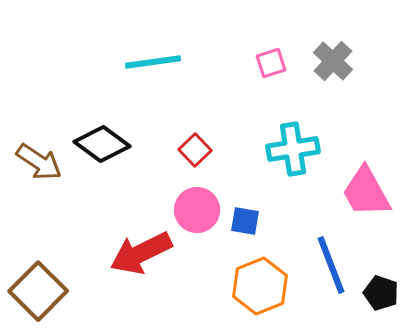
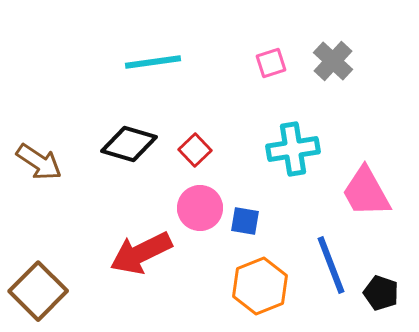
black diamond: moved 27 px right; rotated 20 degrees counterclockwise
pink circle: moved 3 px right, 2 px up
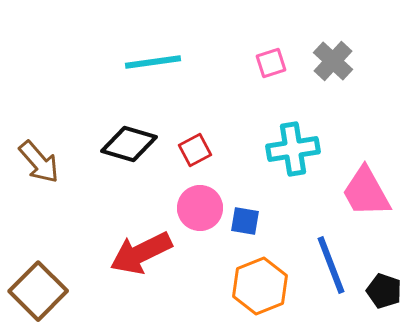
red square: rotated 16 degrees clockwise
brown arrow: rotated 15 degrees clockwise
black pentagon: moved 3 px right, 2 px up
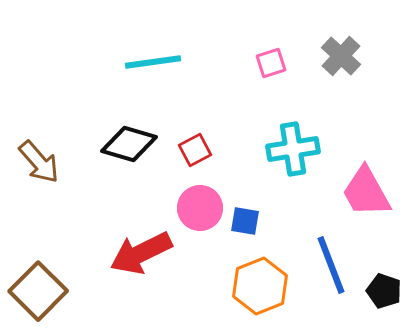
gray cross: moved 8 px right, 5 px up
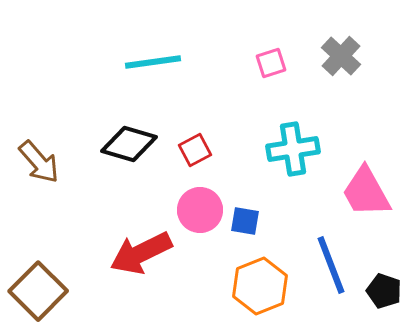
pink circle: moved 2 px down
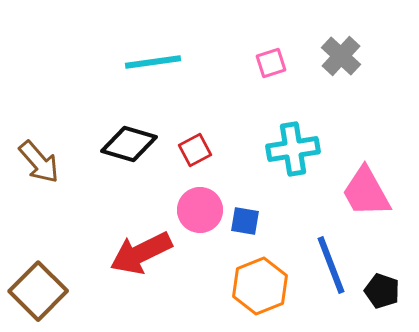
black pentagon: moved 2 px left
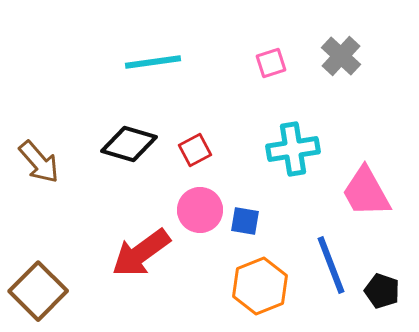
red arrow: rotated 10 degrees counterclockwise
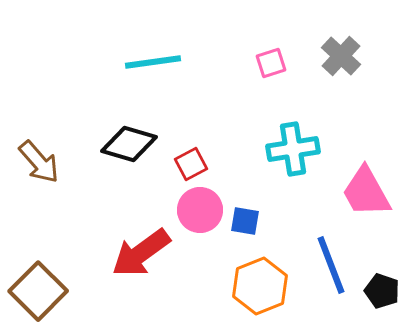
red square: moved 4 px left, 14 px down
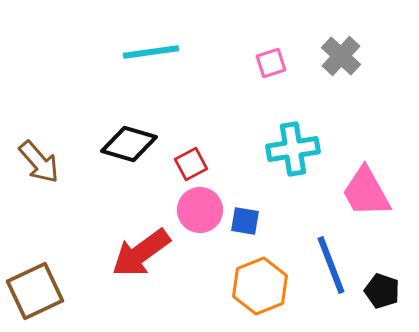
cyan line: moved 2 px left, 10 px up
brown square: moved 3 px left; rotated 20 degrees clockwise
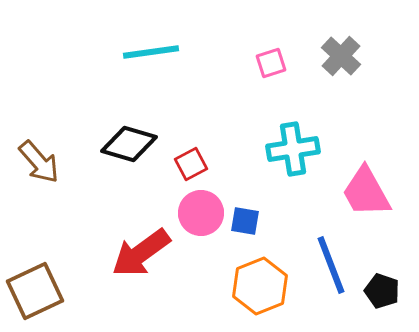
pink circle: moved 1 px right, 3 px down
